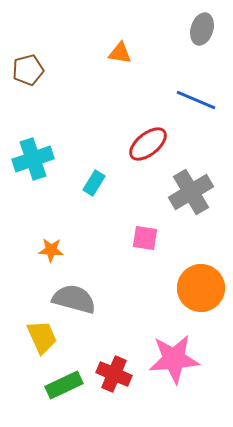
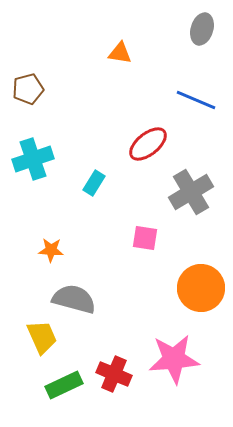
brown pentagon: moved 19 px down
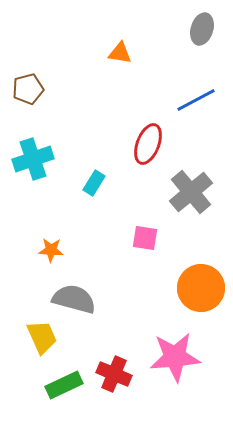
blue line: rotated 51 degrees counterclockwise
red ellipse: rotated 30 degrees counterclockwise
gray cross: rotated 9 degrees counterclockwise
pink star: moved 1 px right, 2 px up
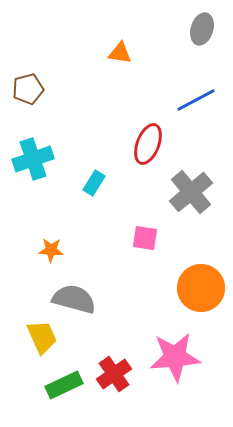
red cross: rotated 32 degrees clockwise
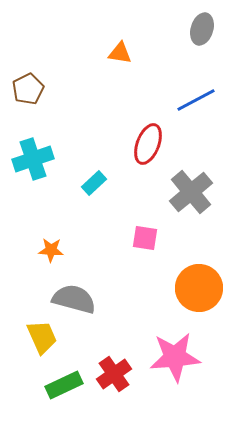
brown pentagon: rotated 12 degrees counterclockwise
cyan rectangle: rotated 15 degrees clockwise
orange circle: moved 2 px left
